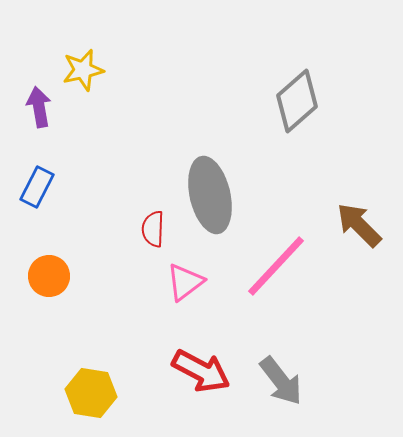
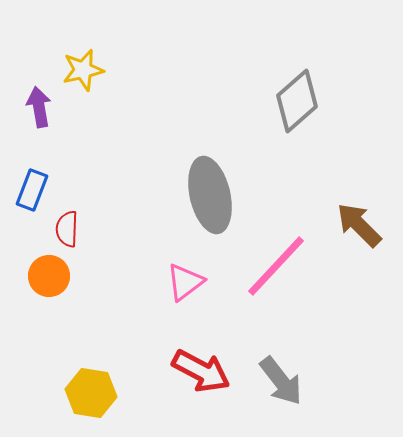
blue rectangle: moved 5 px left, 3 px down; rotated 6 degrees counterclockwise
red semicircle: moved 86 px left
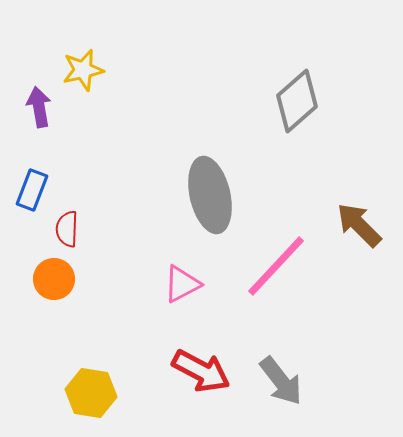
orange circle: moved 5 px right, 3 px down
pink triangle: moved 3 px left, 2 px down; rotated 9 degrees clockwise
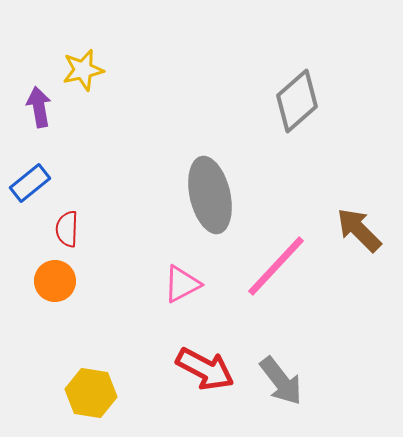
blue rectangle: moved 2 px left, 7 px up; rotated 30 degrees clockwise
brown arrow: moved 5 px down
orange circle: moved 1 px right, 2 px down
red arrow: moved 4 px right, 2 px up
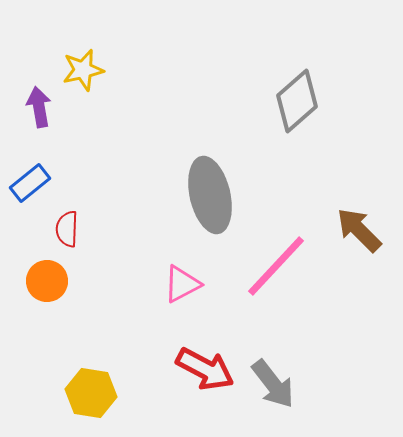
orange circle: moved 8 px left
gray arrow: moved 8 px left, 3 px down
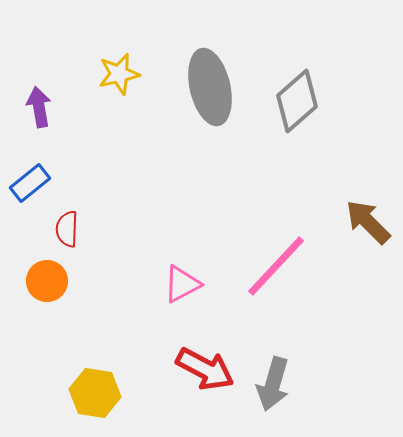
yellow star: moved 36 px right, 4 px down
gray ellipse: moved 108 px up
brown arrow: moved 9 px right, 8 px up
gray arrow: rotated 54 degrees clockwise
yellow hexagon: moved 4 px right
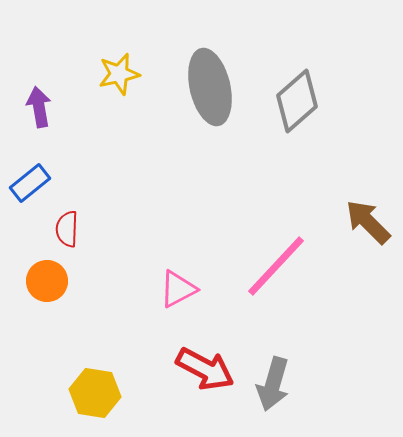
pink triangle: moved 4 px left, 5 px down
